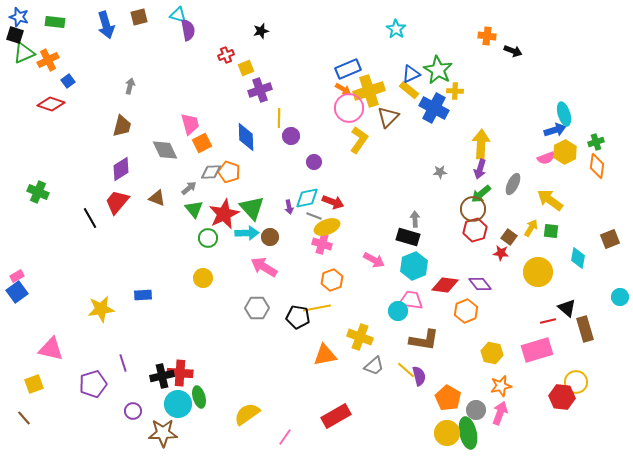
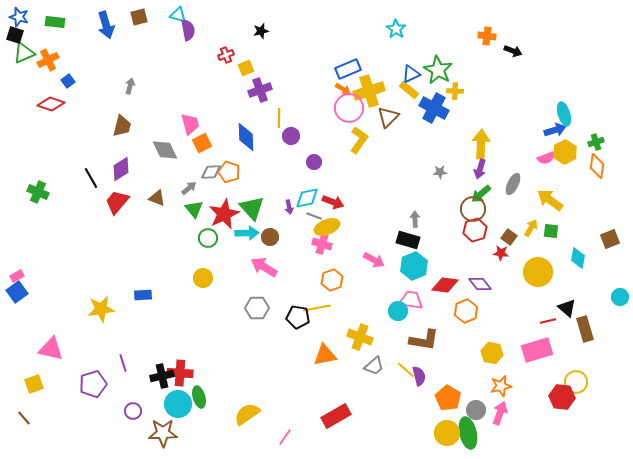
black line at (90, 218): moved 1 px right, 40 px up
black rectangle at (408, 237): moved 3 px down
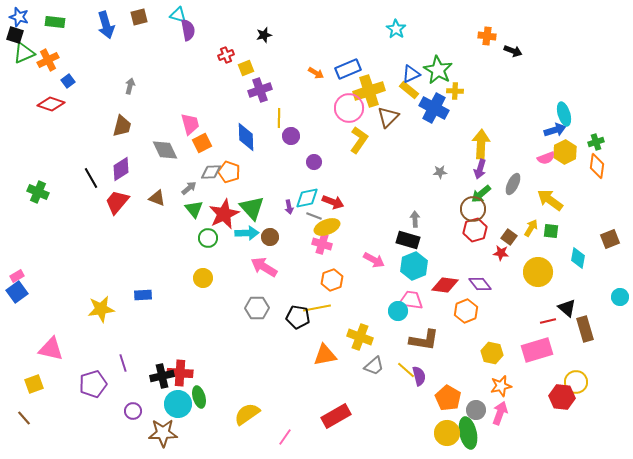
black star at (261, 31): moved 3 px right, 4 px down
orange arrow at (343, 89): moved 27 px left, 16 px up
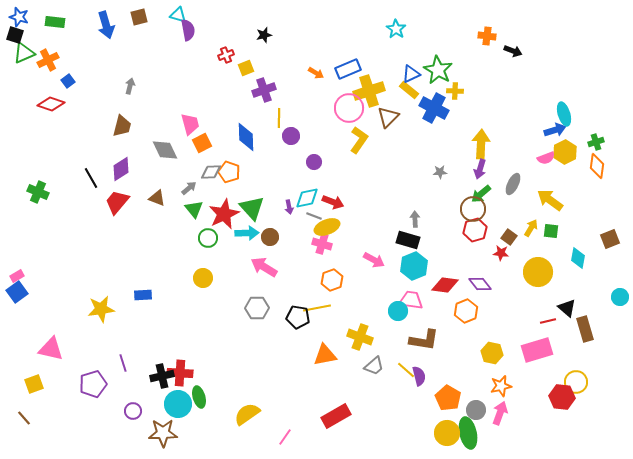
purple cross at (260, 90): moved 4 px right
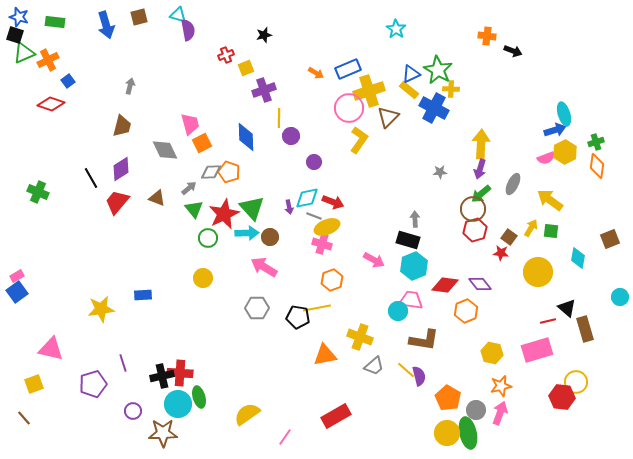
yellow cross at (455, 91): moved 4 px left, 2 px up
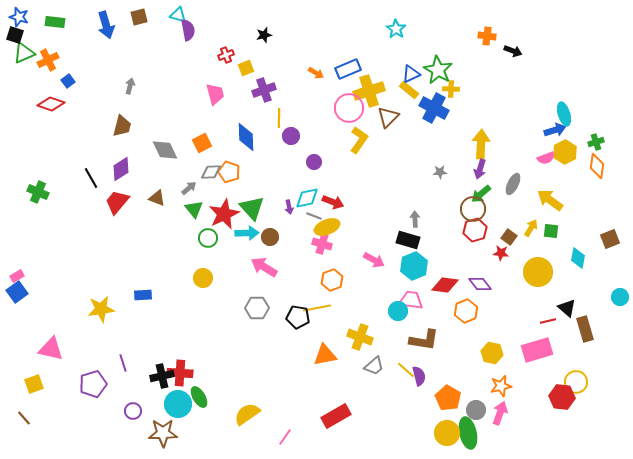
pink trapezoid at (190, 124): moved 25 px right, 30 px up
green ellipse at (199, 397): rotated 15 degrees counterclockwise
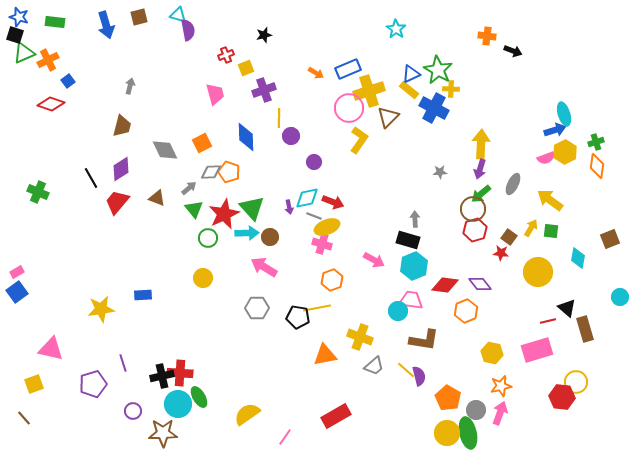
pink rectangle at (17, 276): moved 4 px up
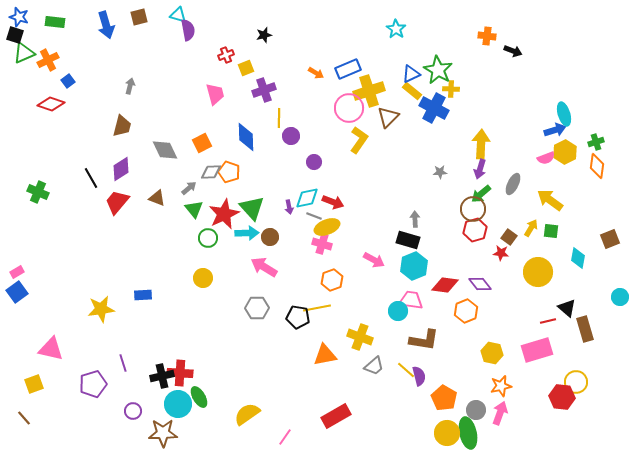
yellow rectangle at (409, 90): moved 3 px right, 1 px down
orange pentagon at (448, 398): moved 4 px left
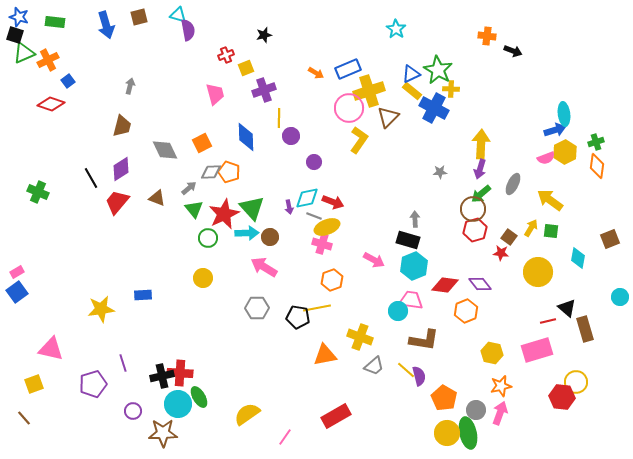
cyan ellipse at (564, 114): rotated 10 degrees clockwise
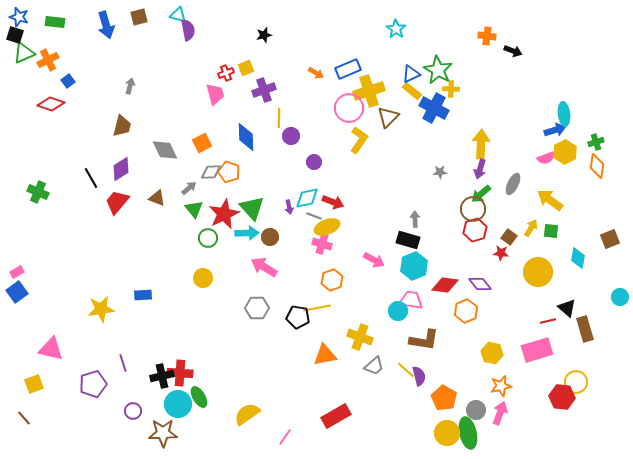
red cross at (226, 55): moved 18 px down
